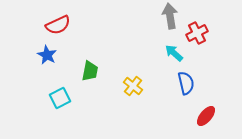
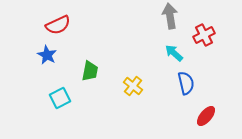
red cross: moved 7 px right, 2 px down
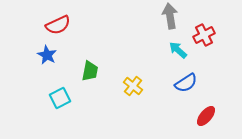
cyan arrow: moved 4 px right, 3 px up
blue semicircle: rotated 70 degrees clockwise
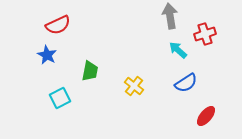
red cross: moved 1 px right, 1 px up; rotated 10 degrees clockwise
yellow cross: moved 1 px right
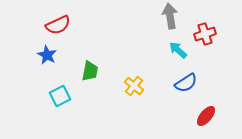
cyan square: moved 2 px up
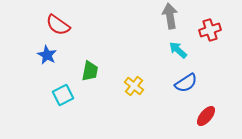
red semicircle: rotated 60 degrees clockwise
red cross: moved 5 px right, 4 px up
cyan square: moved 3 px right, 1 px up
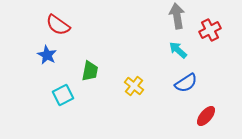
gray arrow: moved 7 px right
red cross: rotated 10 degrees counterclockwise
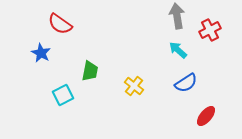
red semicircle: moved 2 px right, 1 px up
blue star: moved 6 px left, 2 px up
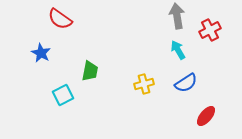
red semicircle: moved 5 px up
cyan arrow: rotated 18 degrees clockwise
yellow cross: moved 10 px right, 2 px up; rotated 36 degrees clockwise
